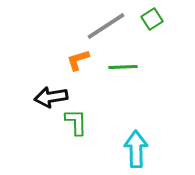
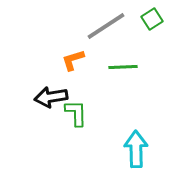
orange L-shape: moved 5 px left
green L-shape: moved 9 px up
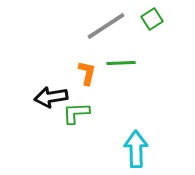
orange L-shape: moved 14 px right, 13 px down; rotated 120 degrees clockwise
green line: moved 2 px left, 4 px up
green L-shape: rotated 92 degrees counterclockwise
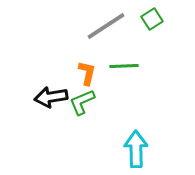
green line: moved 3 px right, 3 px down
green L-shape: moved 6 px right, 11 px up; rotated 20 degrees counterclockwise
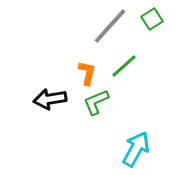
gray line: moved 4 px right; rotated 15 degrees counterclockwise
green line: rotated 40 degrees counterclockwise
black arrow: moved 1 px left, 2 px down
green L-shape: moved 14 px right
cyan arrow: rotated 30 degrees clockwise
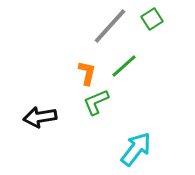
black arrow: moved 10 px left, 18 px down
cyan arrow: rotated 9 degrees clockwise
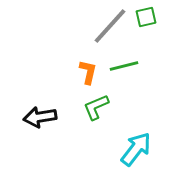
green square: moved 6 px left, 2 px up; rotated 20 degrees clockwise
green line: rotated 28 degrees clockwise
orange L-shape: moved 1 px right, 1 px up
green L-shape: moved 5 px down
